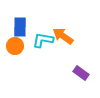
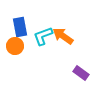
blue rectangle: rotated 12 degrees counterclockwise
cyan L-shape: moved 4 px up; rotated 30 degrees counterclockwise
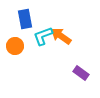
blue rectangle: moved 5 px right, 8 px up
orange arrow: moved 2 px left
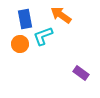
orange arrow: moved 21 px up
orange circle: moved 5 px right, 2 px up
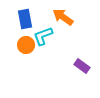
orange arrow: moved 2 px right, 2 px down
orange circle: moved 6 px right, 1 px down
purple rectangle: moved 1 px right, 7 px up
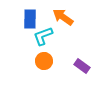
blue rectangle: moved 5 px right; rotated 12 degrees clockwise
orange circle: moved 18 px right, 16 px down
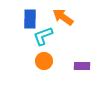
purple rectangle: rotated 35 degrees counterclockwise
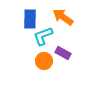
purple rectangle: moved 19 px left, 13 px up; rotated 28 degrees clockwise
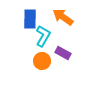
cyan L-shape: rotated 140 degrees clockwise
orange circle: moved 2 px left
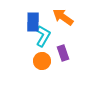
blue rectangle: moved 3 px right, 3 px down
purple rectangle: rotated 42 degrees clockwise
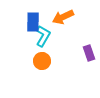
orange arrow: rotated 60 degrees counterclockwise
purple rectangle: moved 26 px right
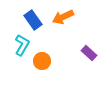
blue rectangle: moved 2 px up; rotated 36 degrees counterclockwise
cyan L-shape: moved 21 px left, 9 px down
purple rectangle: rotated 28 degrees counterclockwise
